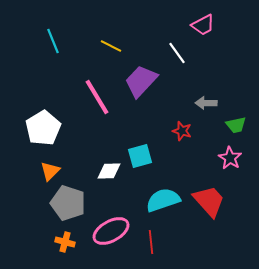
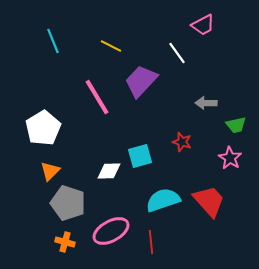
red star: moved 11 px down
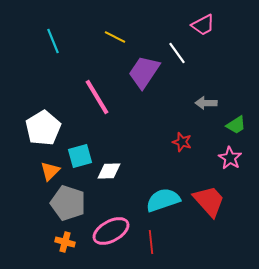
yellow line: moved 4 px right, 9 px up
purple trapezoid: moved 3 px right, 9 px up; rotated 9 degrees counterclockwise
green trapezoid: rotated 20 degrees counterclockwise
cyan square: moved 60 px left
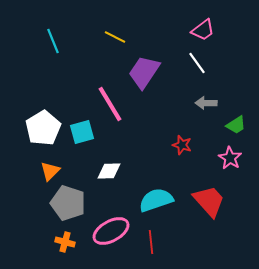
pink trapezoid: moved 5 px down; rotated 10 degrees counterclockwise
white line: moved 20 px right, 10 px down
pink line: moved 13 px right, 7 px down
red star: moved 3 px down
cyan square: moved 2 px right, 24 px up
cyan semicircle: moved 7 px left
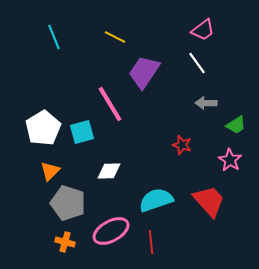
cyan line: moved 1 px right, 4 px up
pink star: moved 2 px down
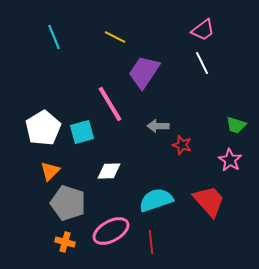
white line: moved 5 px right; rotated 10 degrees clockwise
gray arrow: moved 48 px left, 23 px down
green trapezoid: rotated 50 degrees clockwise
